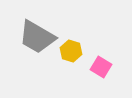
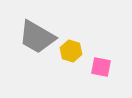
pink square: rotated 20 degrees counterclockwise
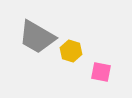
pink square: moved 5 px down
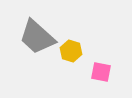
gray trapezoid: rotated 12 degrees clockwise
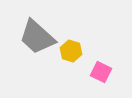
pink square: rotated 15 degrees clockwise
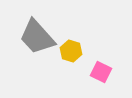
gray trapezoid: rotated 6 degrees clockwise
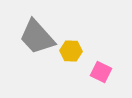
yellow hexagon: rotated 15 degrees counterclockwise
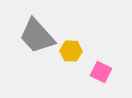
gray trapezoid: moved 1 px up
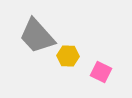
yellow hexagon: moved 3 px left, 5 px down
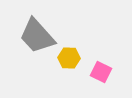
yellow hexagon: moved 1 px right, 2 px down
